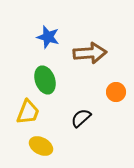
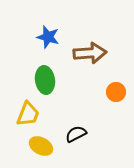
green ellipse: rotated 12 degrees clockwise
yellow trapezoid: moved 2 px down
black semicircle: moved 5 px left, 16 px down; rotated 15 degrees clockwise
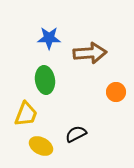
blue star: moved 1 px right, 1 px down; rotated 15 degrees counterclockwise
yellow trapezoid: moved 2 px left
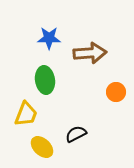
yellow ellipse: moved 1 px right, 1 px down; rotated 15 degrees clockwise
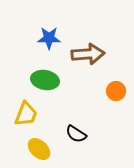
brown arrow: moved 2 px left, 1 px down
green ellipse: rotated 72 degrees counterclockwise
orange circle: moved 1 px up
black semicircle: rotated 120 degrees counterclockwise
yellow ellipse: moved 3 px left, 2 px down
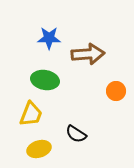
yellow trapezoid: moved 5 px right
yellow ellipse: rotated 60 degrees counterclockwise
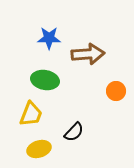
black semicircle: moved 2 px left, 2 px up; rotated 80 degrees counterclockwise
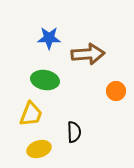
black semicircle: rotated 45 degrees counterclockwise
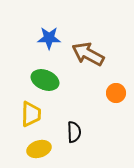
brown arrow: rotated 148 degrees counterclockwise
green ellipse: rotated 12 degrees clockwise
orange circle: moved 2 px down
yellow trapezoid: rotated 20 degrees counterclockwise
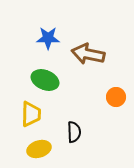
blue star: moved 1 px left
brown arrow: rotated 16 degrees counterclockwise
orange circle: moved 4 px down
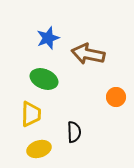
blue star: rotated 20 degrees counterclockwise
green ellipse: moved 1 px left, 1 px up
